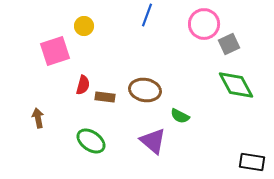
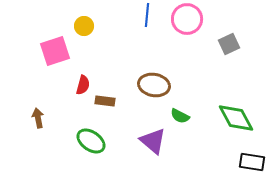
blue line: rotated 15 degrees counterclockwise
pink circle: moved 17 px left, 5 px up
green diamond: moved 33 px down
brown ellipse: moved 9 px right, 5 px up
brown rectangle: moved 4 px down
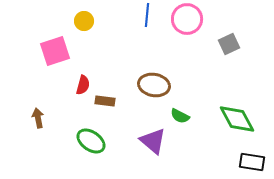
yellow circle: moved 5 px up
green diamond: moved 1 px right, 1 px down
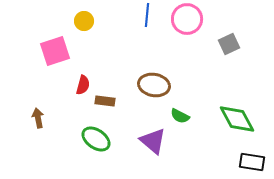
green ellipse: moved 5 px right, 2 px up
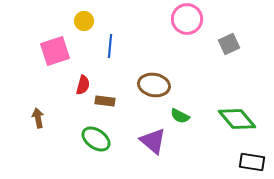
blue line: moved 37 px left, 31 px down
green diamond: rotated 12 degrees counterclockwise
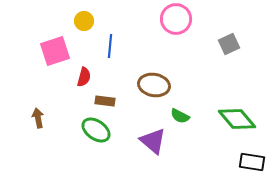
pink circle: moved 11 px left
red semicircle: moved 1 px right, 8 px up
green ellipse: moved 9 px up
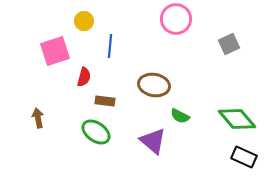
green ellipse: moved 2 px down
black rectangle: moved 8 px left, 5 px up; rotated 15 degrees clockwise
